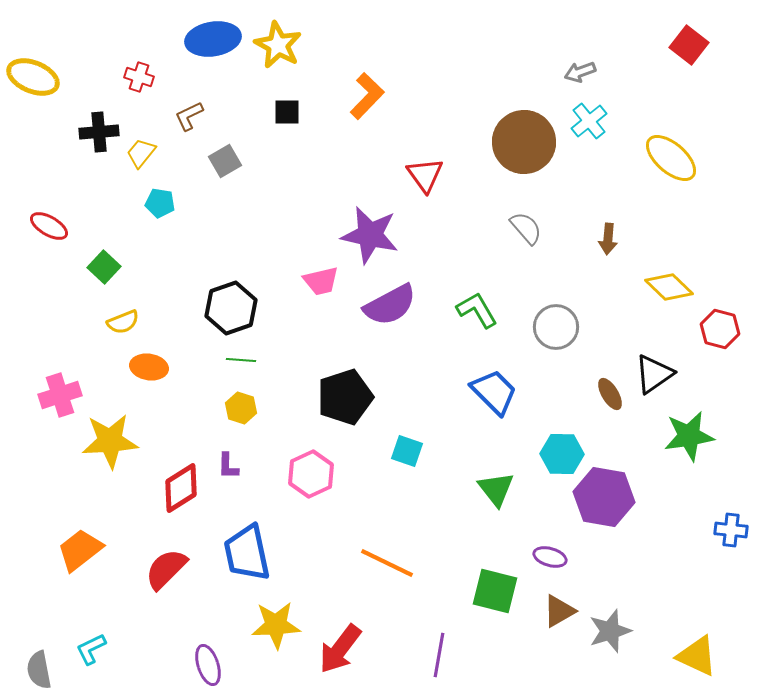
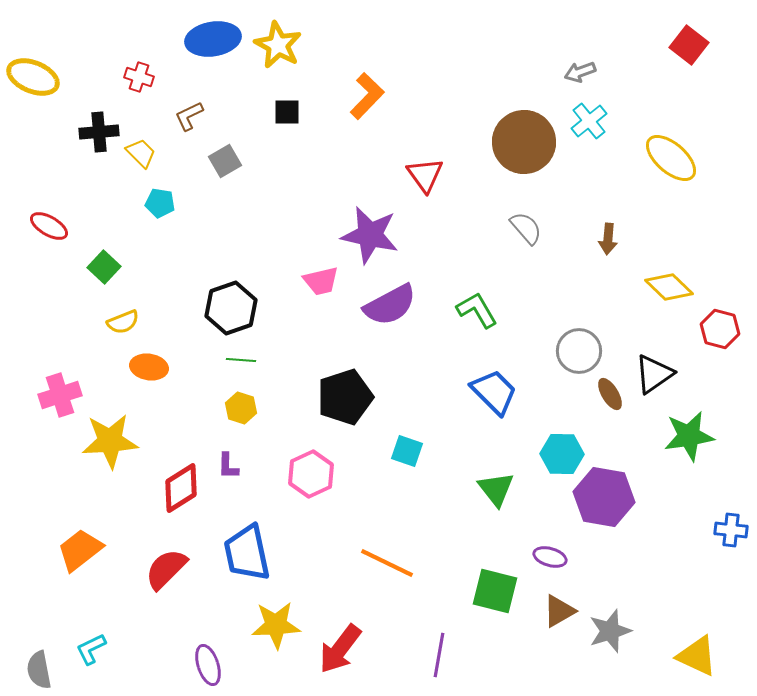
yellow trapezoid at (141, 153): rotated 96 degrees clockwise
gray circle at (556, 327): moved 23 px right, 24 px down
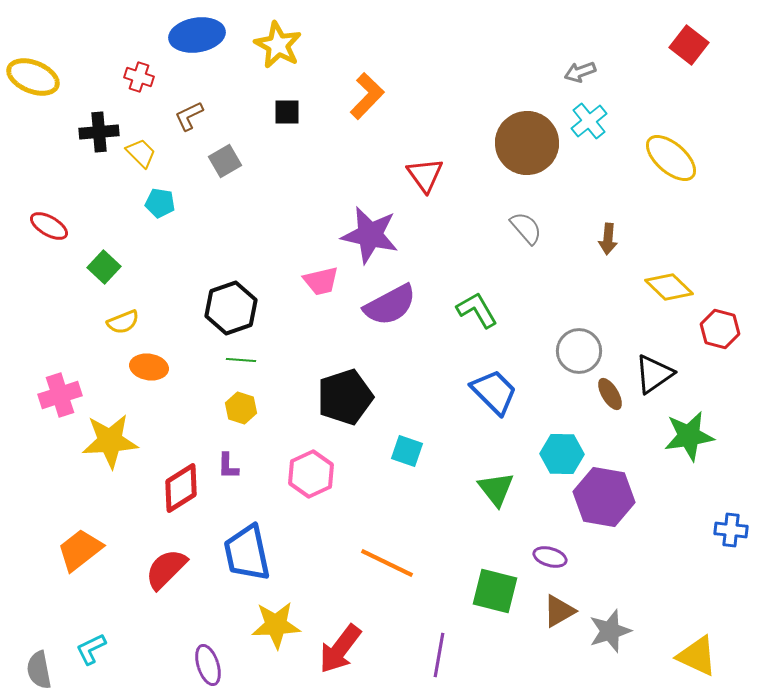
blue ellipse at (213, 39): moved 16 px left, 4 px up
brown circle at (524, 142): moved 3 px right, 1 px down
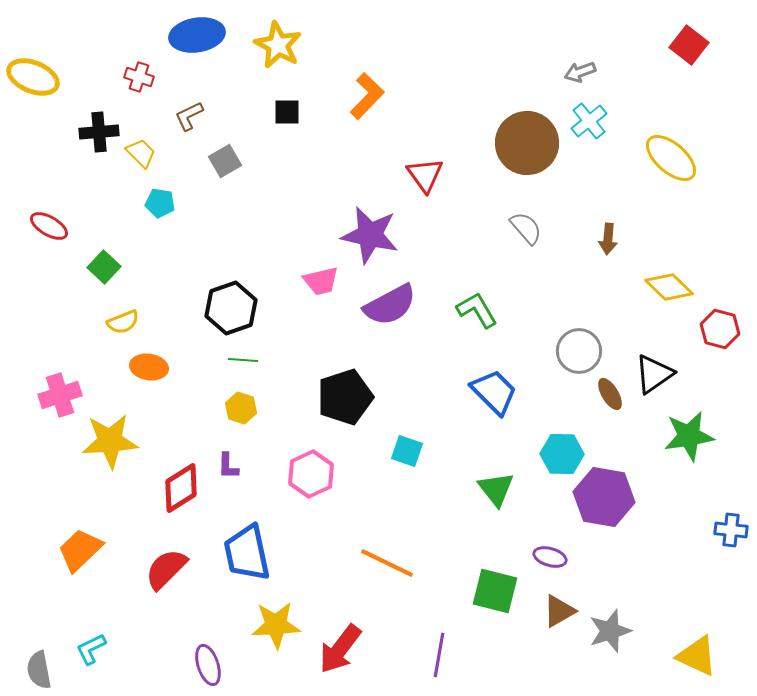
green line at (241, 360): moved 2 px right
orange trapezoid at (80, 550): rotated 6 degrees counterclockwise
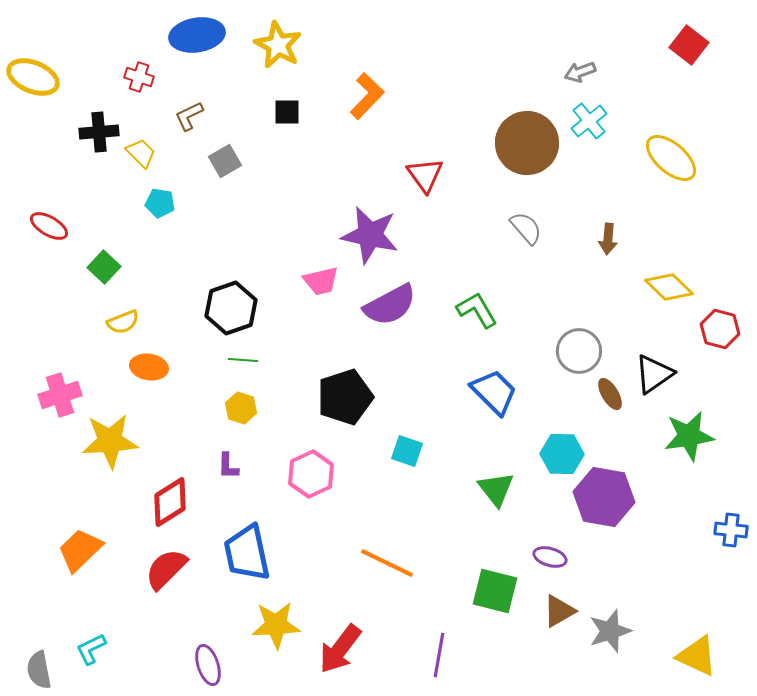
red diamond at (181, 488): moved 11 px left, 14 px down
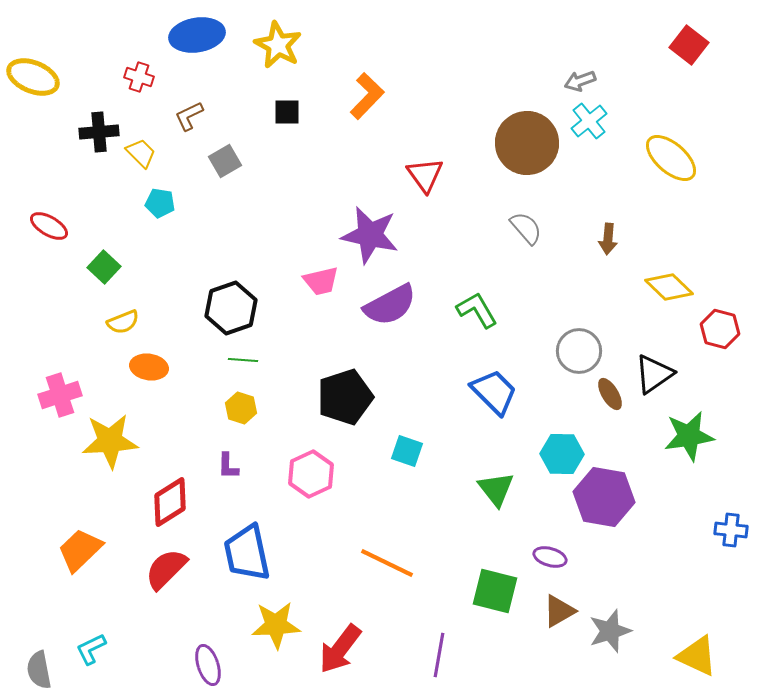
gray arrow at (580, 72): moved 9 px down
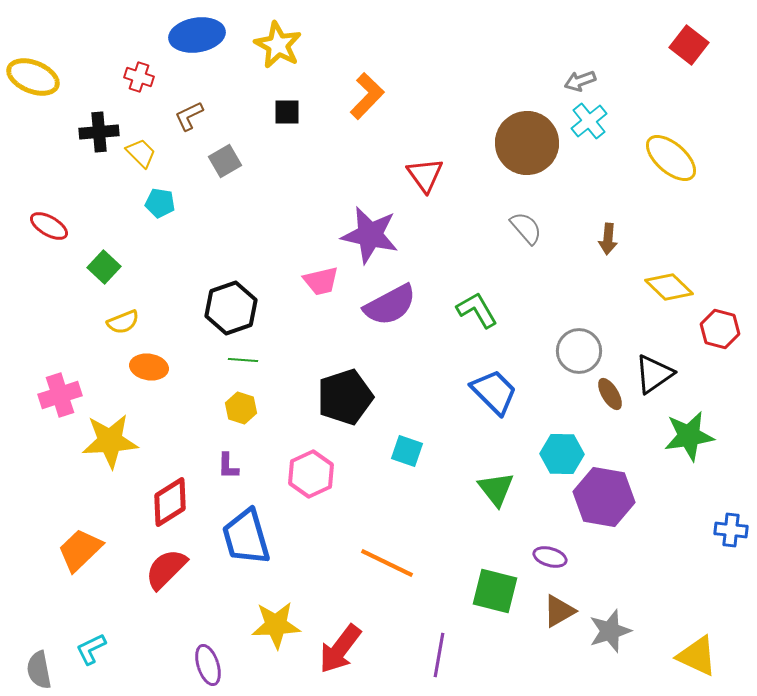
blue trapezoid at (247, 553): moved 1 px left, 16 px up; rotated 4 degrees counterclockwise
